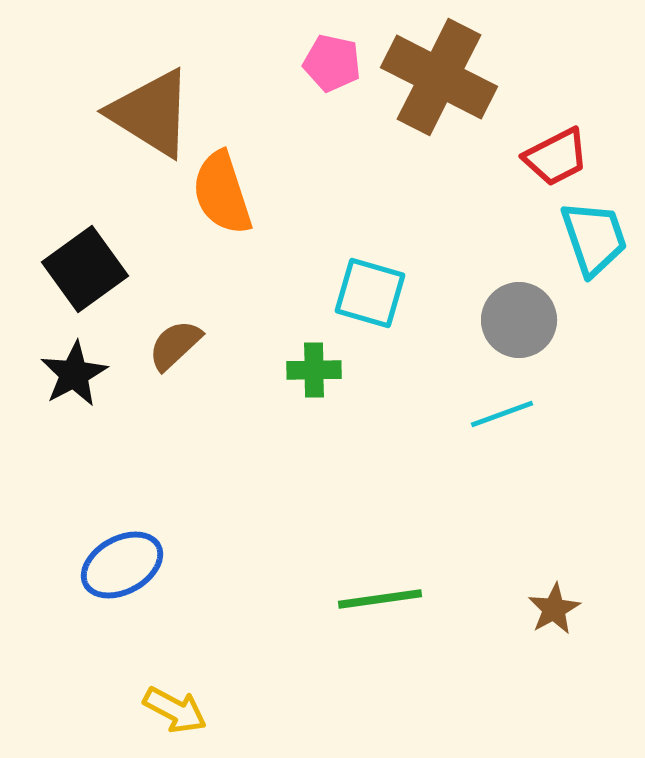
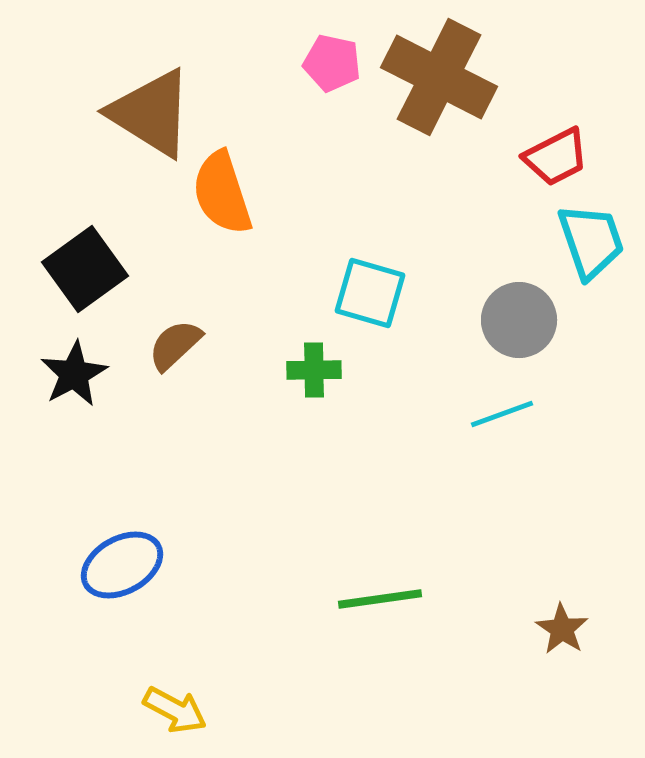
cyan trapezoid: moved 3 px left, 3 px down
brown star: moved 8 px right, 20 px down; rotated 10 degrees counterclockwise
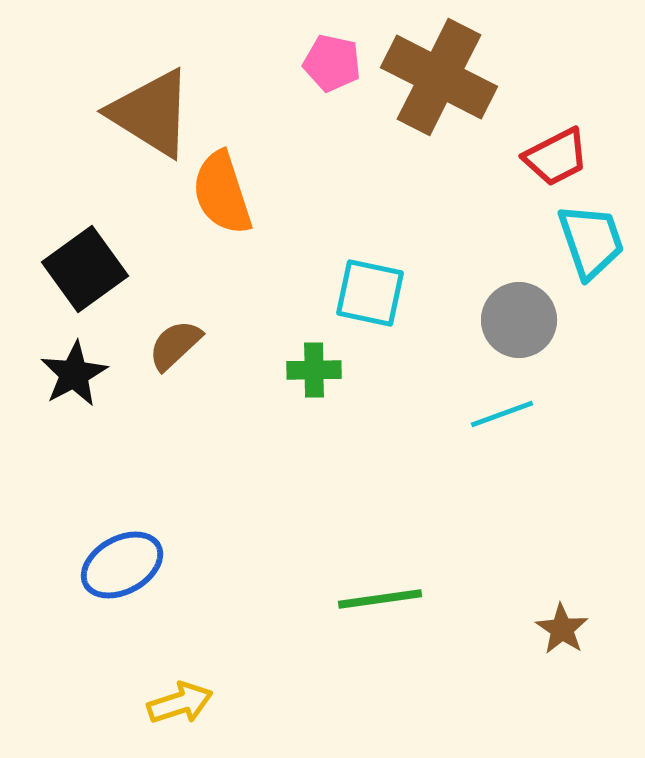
cyan square: rotated 4 degrees counterclockwise
yellow arrow: moved 5 px right, 7 px up; rotated 46 degrees counterclockwise
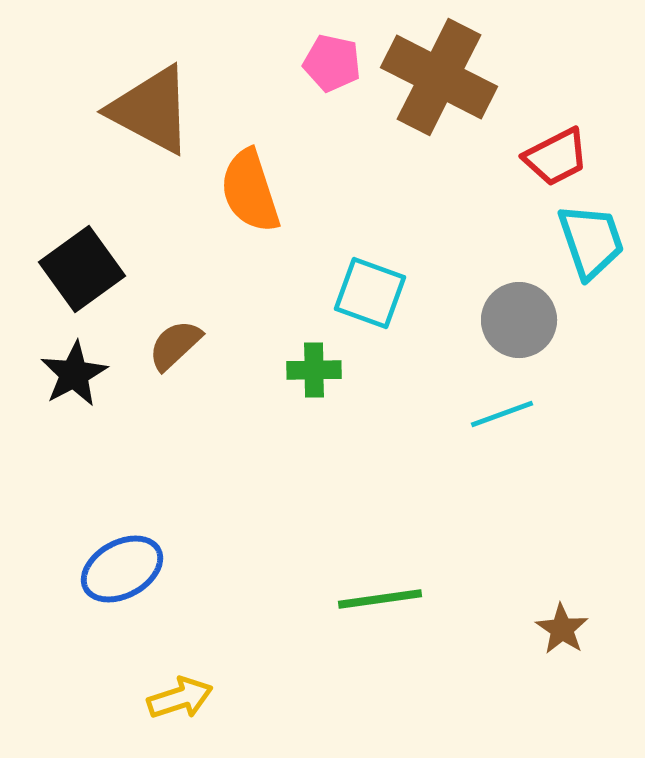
brown triangle: moved 3 px up; rotated 4 degrees counterclockwise
orange semicircle: moved 28 px right, 2 px up
black square: moved 3 px left
cyan square: rotated 8 degrees clockwise
blue ellipse: moved 4 px down
yellow arrow: moved 5 px up
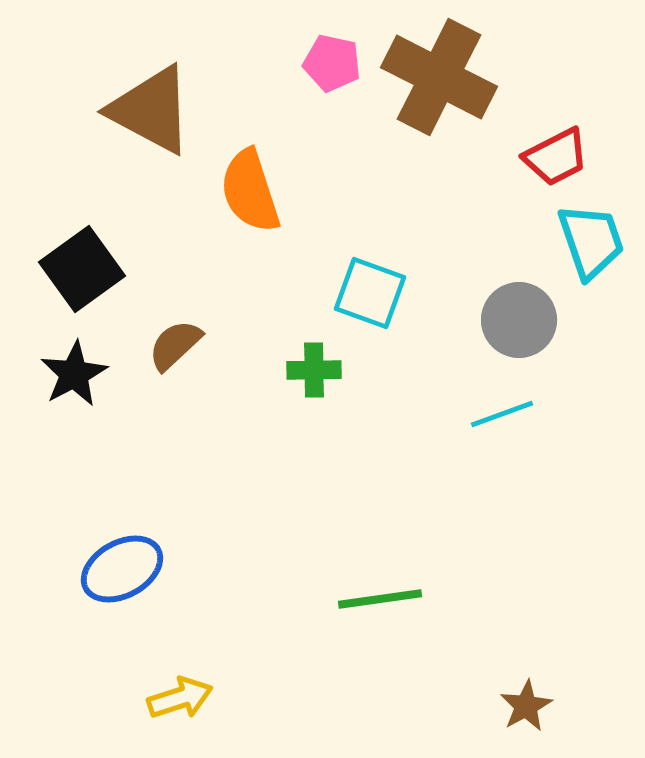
brown star: moved 36 px left, 77 px down; rotated 10 degrees clockwise
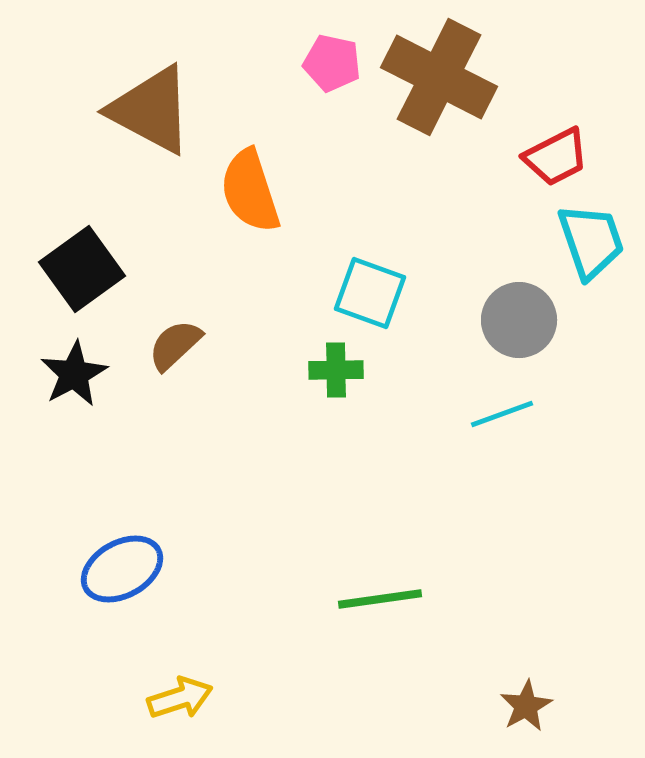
green cross: moved 22 px right
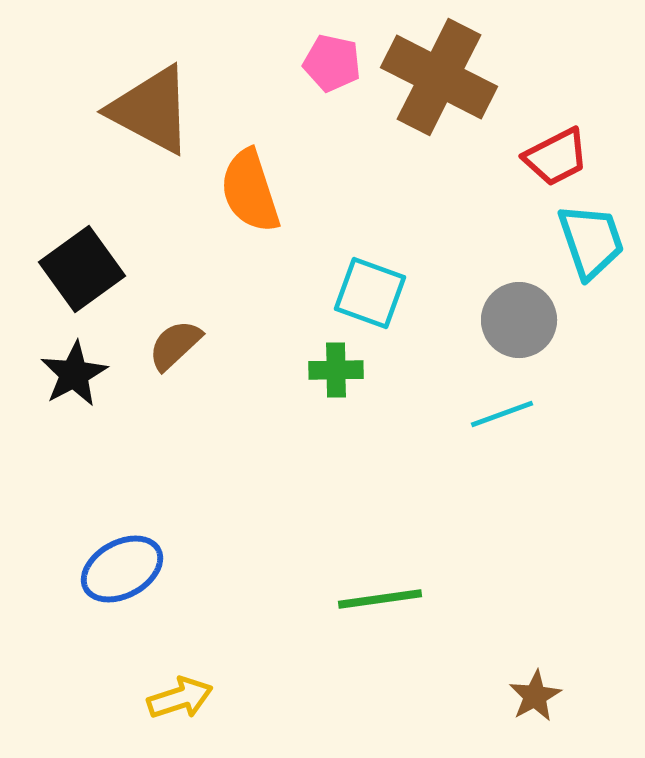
brown star: moved 9 px right, 10 px up
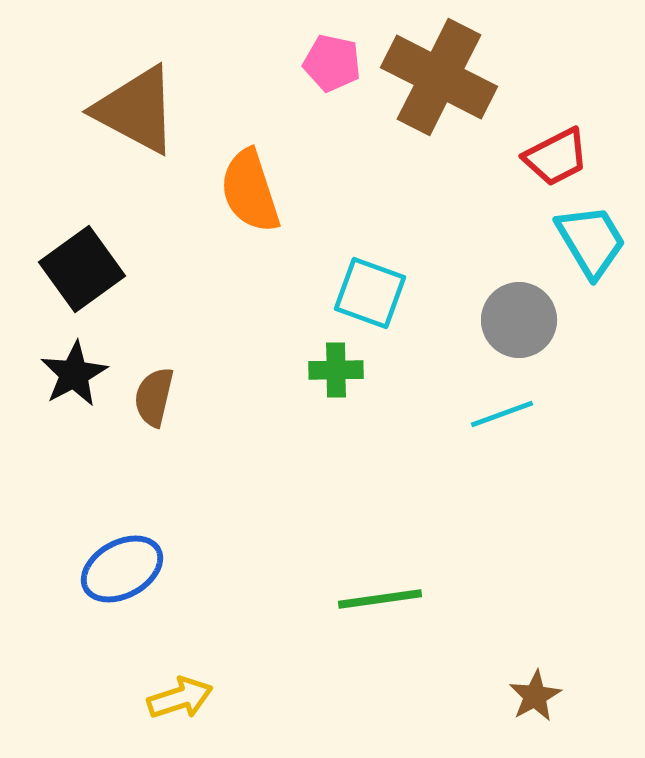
brown triangle: moved 15 px left
cyan trapezoid: rotated 12 degrees counterclockwise
brown semicircle: moved 21 px left, 52 px down; rotated 34 degrees counterclockwise
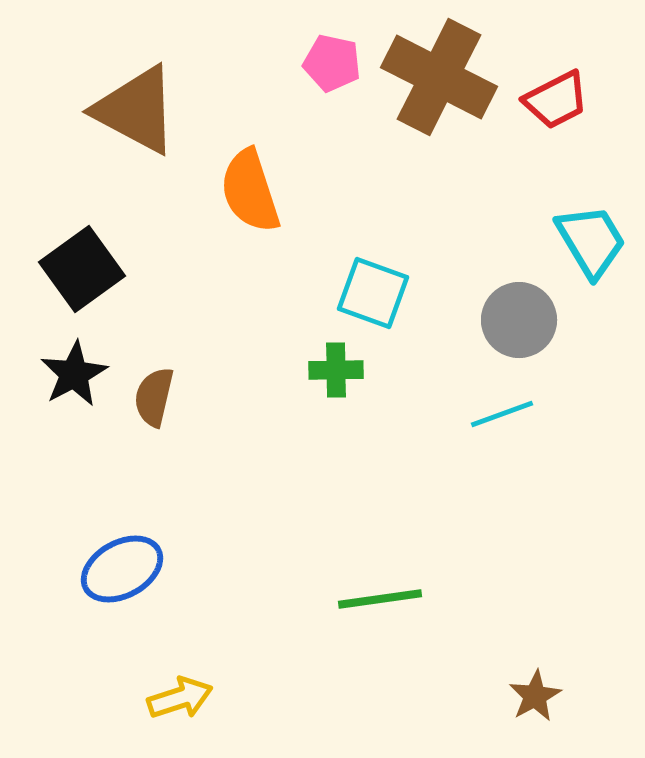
red trapezoid: moved 57 px up
cyan square: moved 3 px right
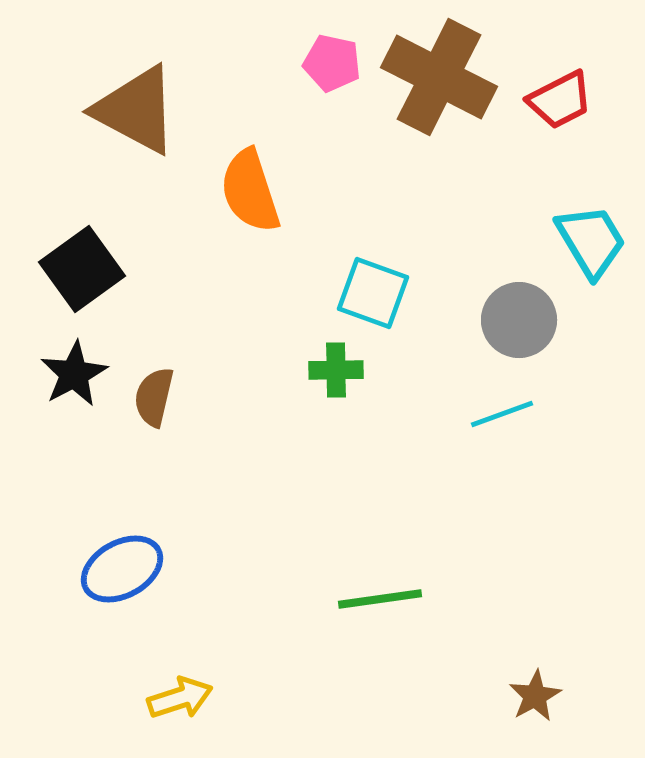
red trapezoid: moved 4 px right
